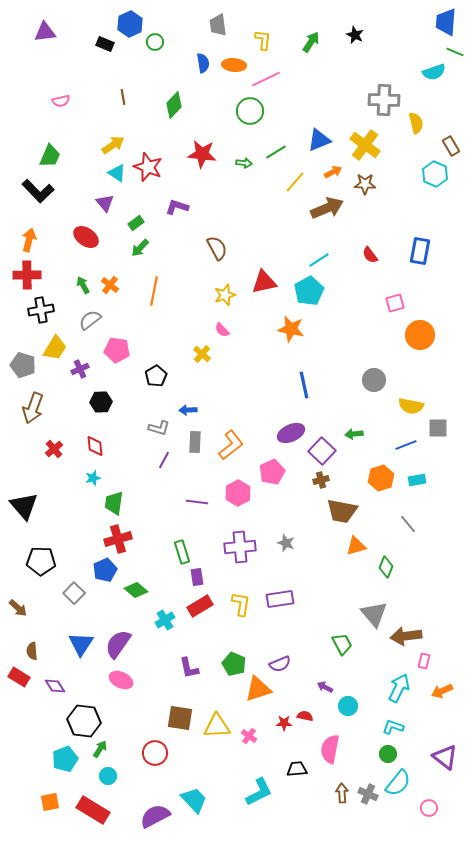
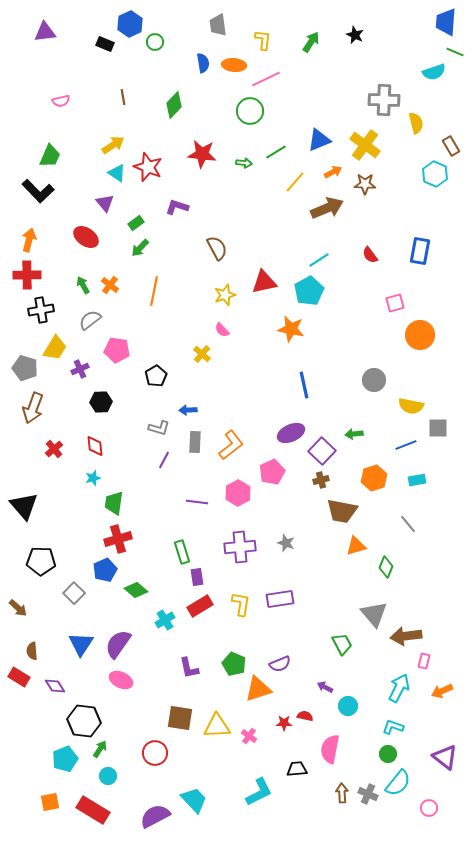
gray pentagon at (23, 365): moved 2 px right, 3 px down
orange hexagon at (381, 478): moved 7 px left
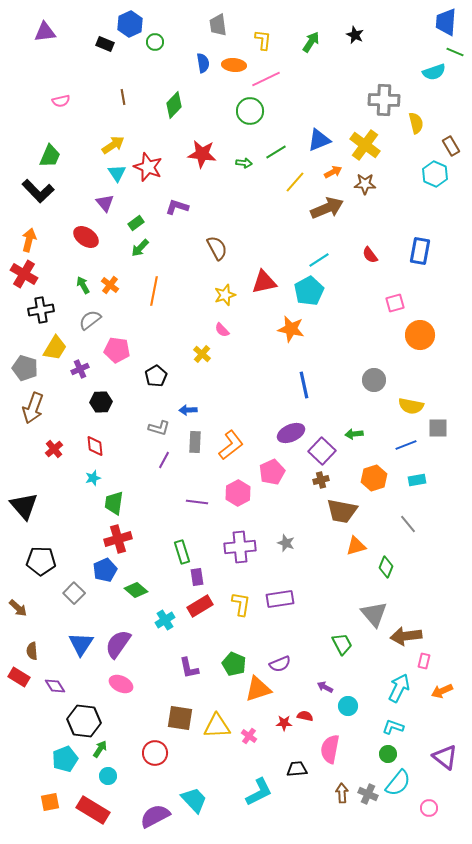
cyan triangle at (117, 173): rotated 24 degrees clockwise
red cross at (27, 275): moved 3 px left, 1 px up; rotated 32 degrees clockwise
pink ellipse at (121, 680): moved 4 px down
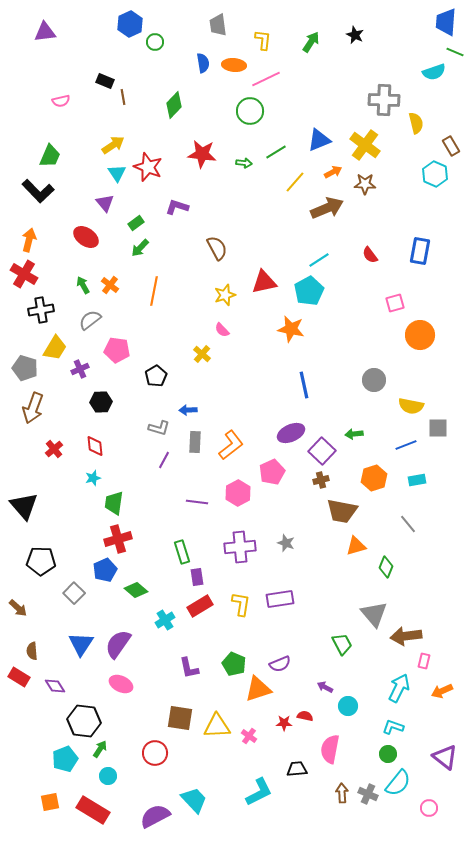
black rectangle at (105, 44): moved 37 px down
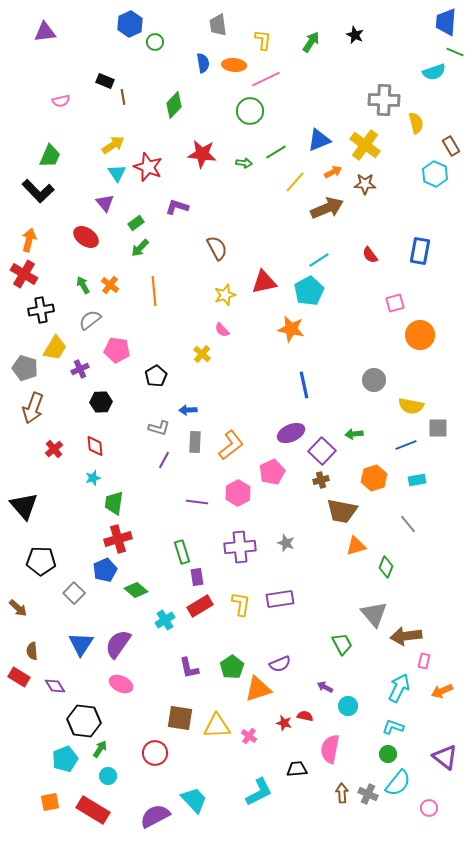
orange line at (154, 291): rotated 16 degrees counterclockwise
green pentagon at (234, 664): moved 2 px left, 3 px down; rotated 15 degrees clockwise
red star at (284, 723): rotated 14 degrees clockwise
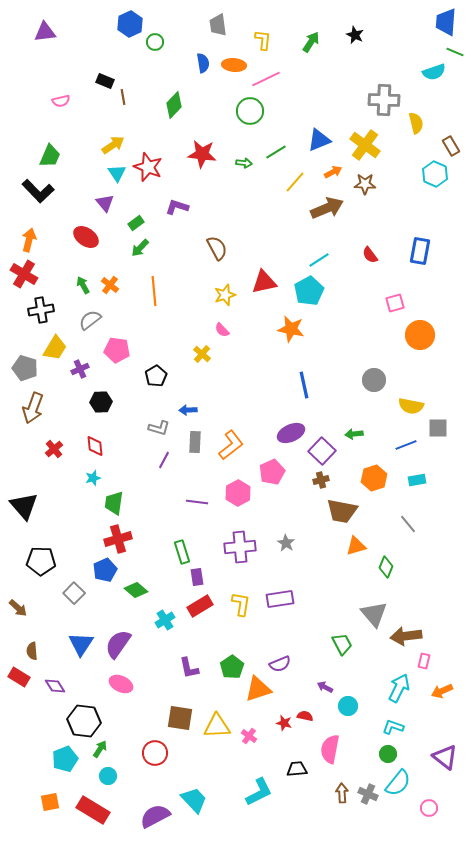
gray star at (286, 543): rotated 12 degrees clockwise
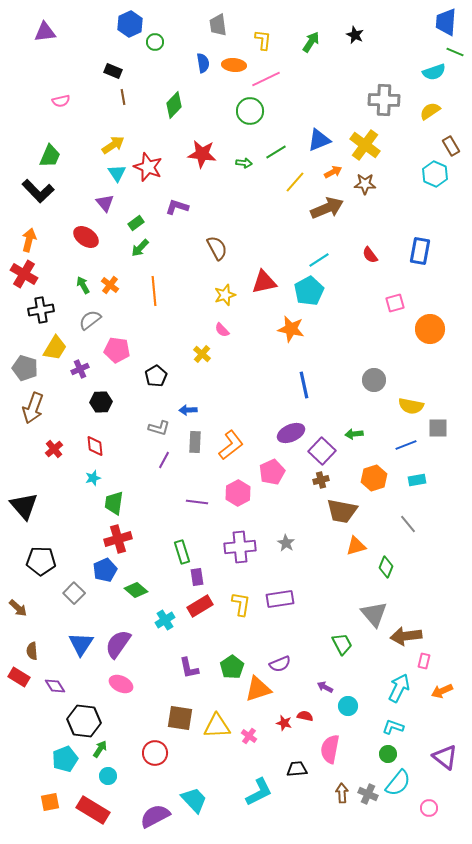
black rectangle at (105, 81): moved 8 px right, 10 px up
yellow semicircle at (416, 123): moved 14 px right, 12 px up; rotated 110 degrees counterclockwise
orange circle at (420, 335): moved 10 px right, 6 px up
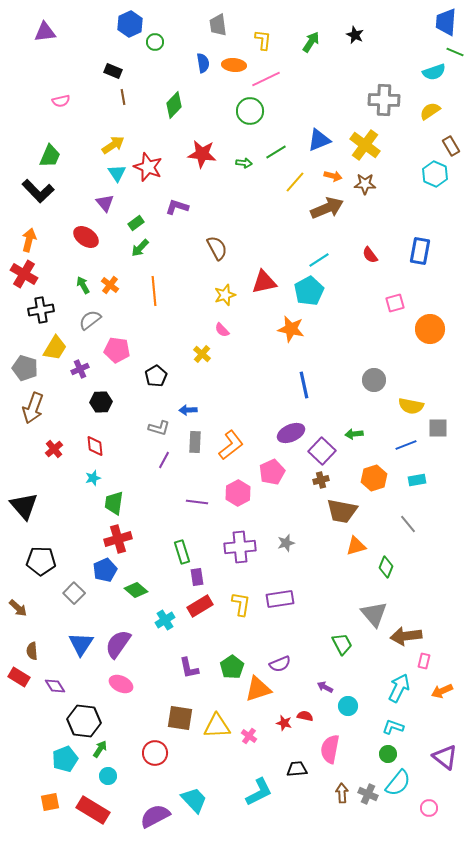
orange arrow at (333, 172): moved 4 px down; rotated 42 degrees clockwise
gray star at (286, 543): rotated 24 degrees clockwise
